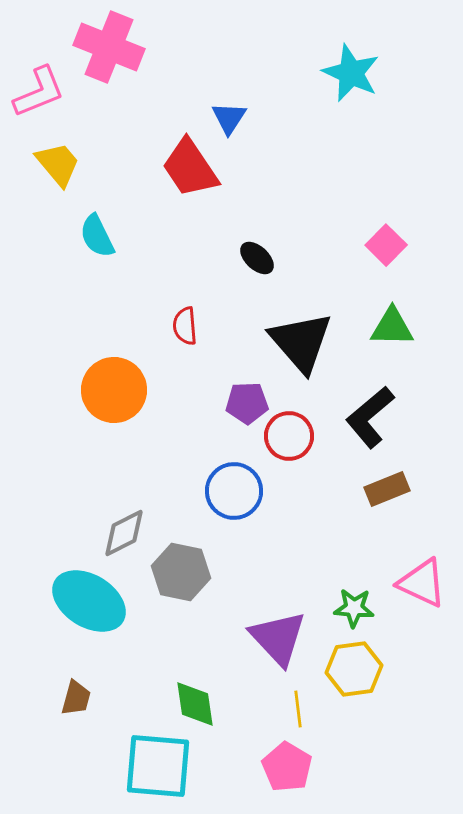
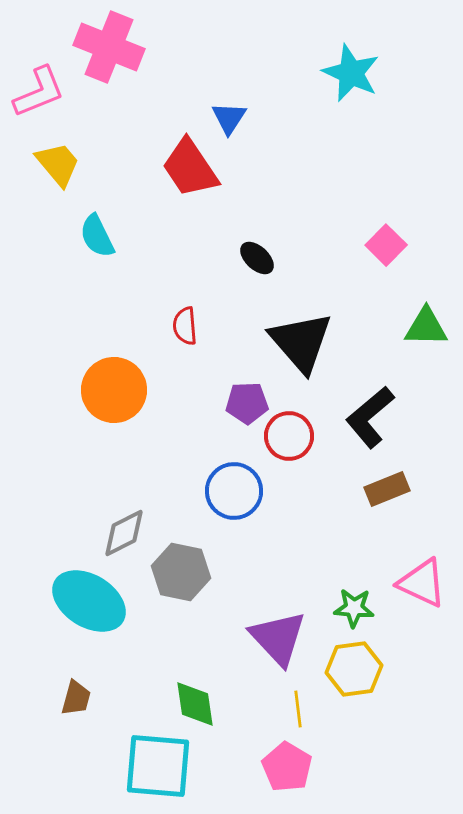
green triangle: moved 34 px right
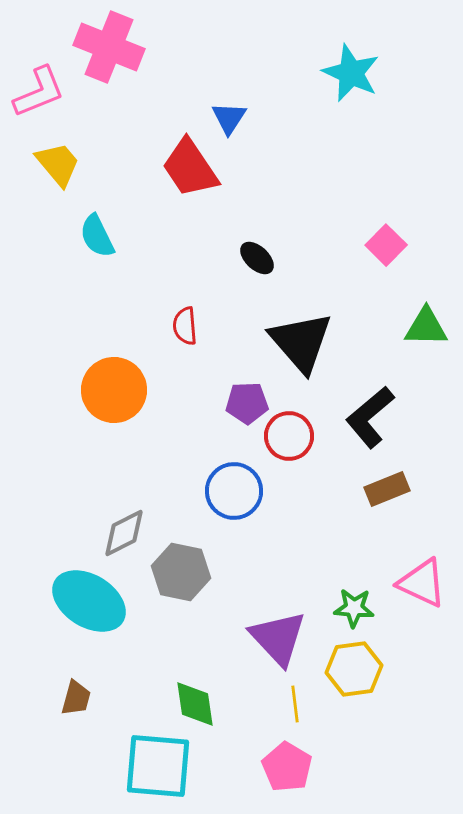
yellow line: moved 3 px left, 5 px up
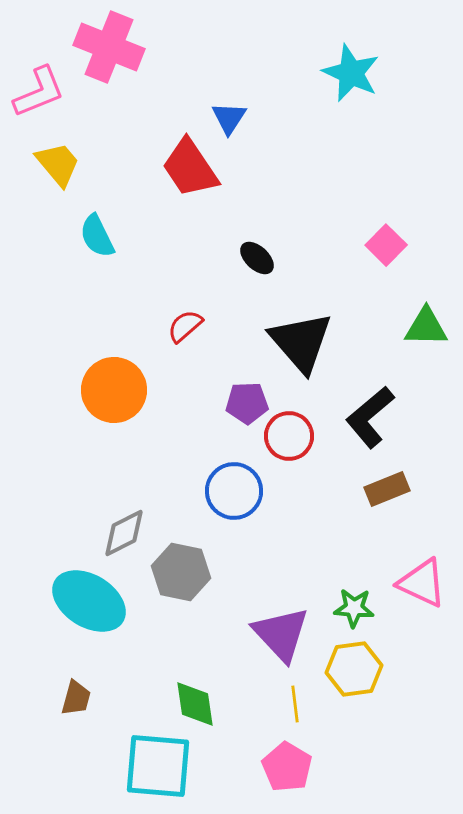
red semicircle: rotated 54 degrees clockwise
purple triangle: moved 3 px right, 4 px up
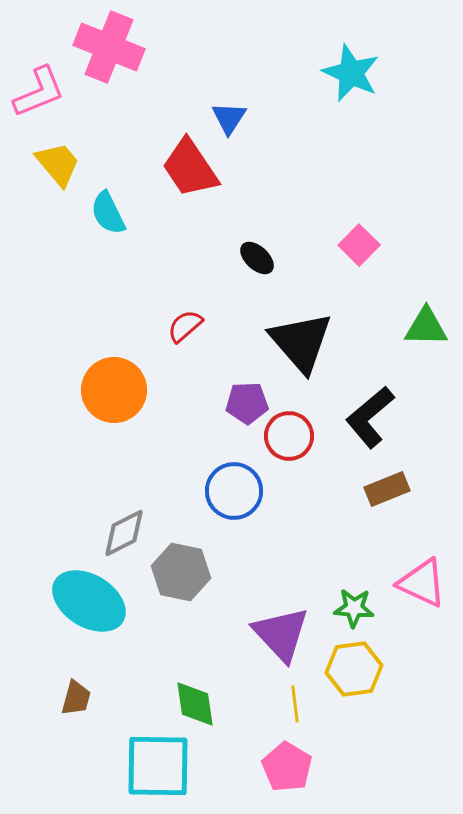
cyan semicircle: moved 11 px right, 23 px up
pink square: moved 27 px left
cyan square: rotated 4 degrees counterclockwise
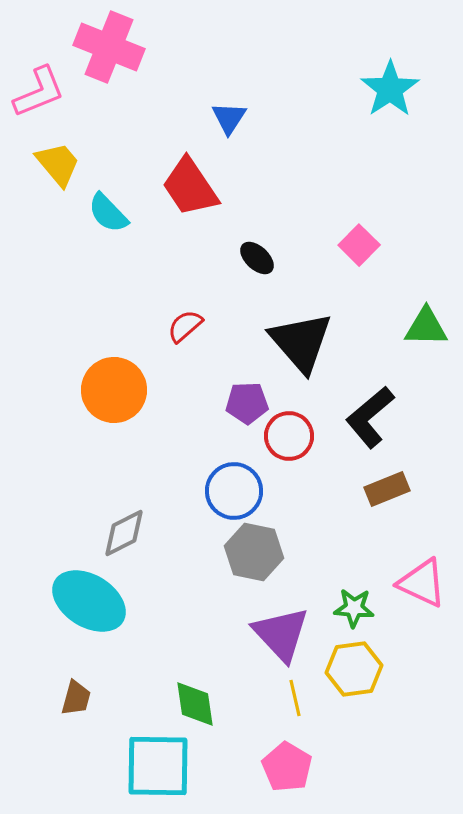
cyan star: moved 39 px right, 16 px down; rotated 14 degrees clockwise
red trapezoid: moved 19 px down
cyan semicircle: rotated 18 degrees counterclockwise
gray hexagon: moved 73 px right, 20 px up
yellow line: moved 6 px up; rotated 6 degrees counterclockwise
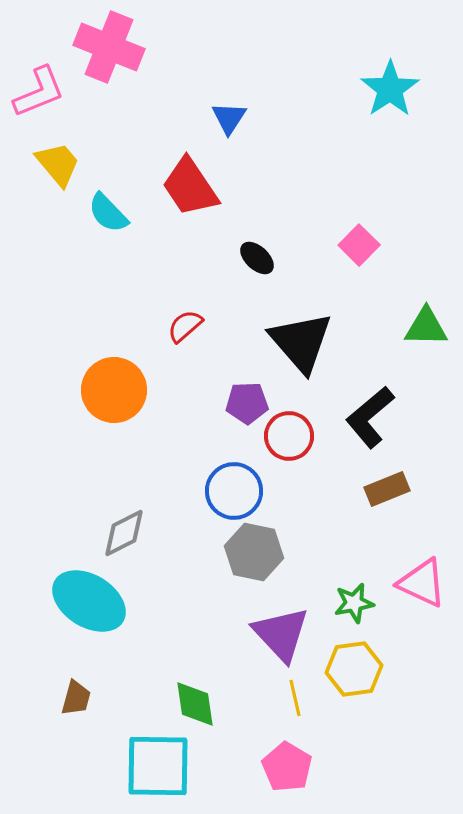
green star: moved 5 px up; rotated 15 degrees counterclockwise
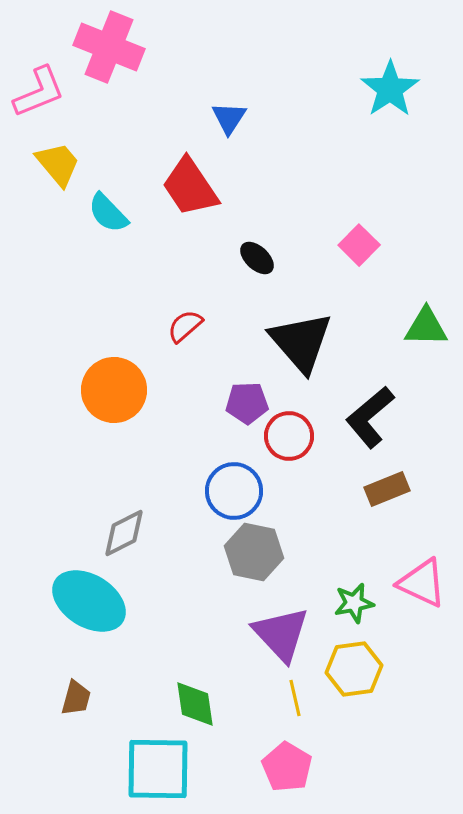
cyan square: moved 3 px down
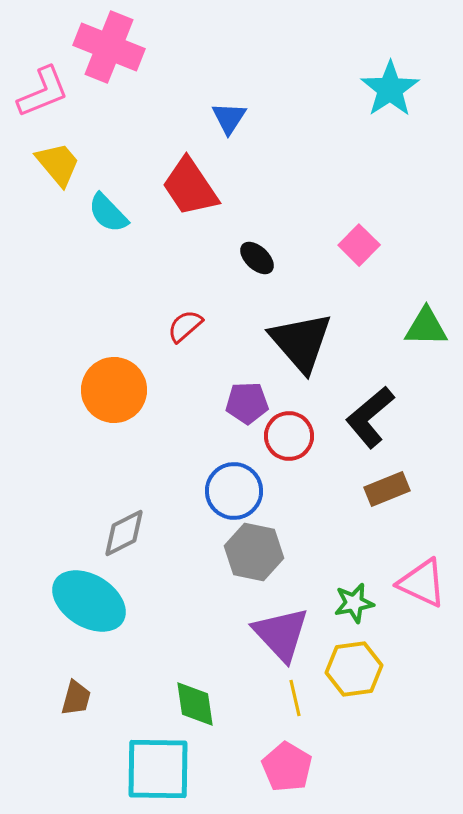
pink L-shape: moved 4 px right
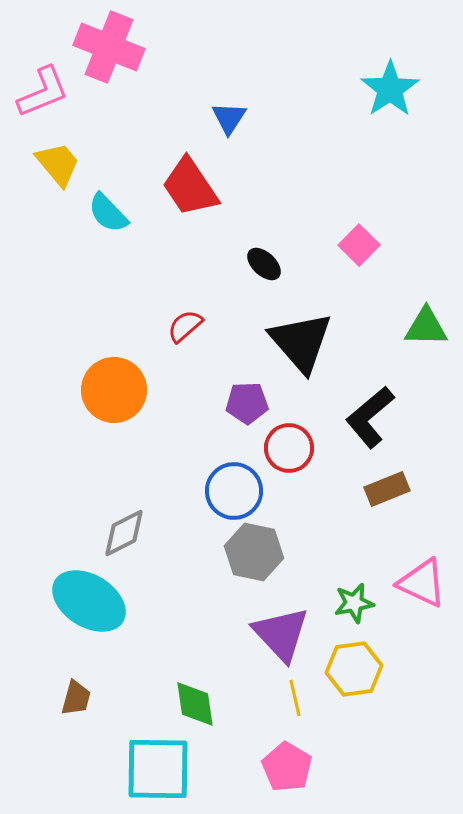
black ellipse: moved 7 px right, 6 px down
red circle: moved 12 px down
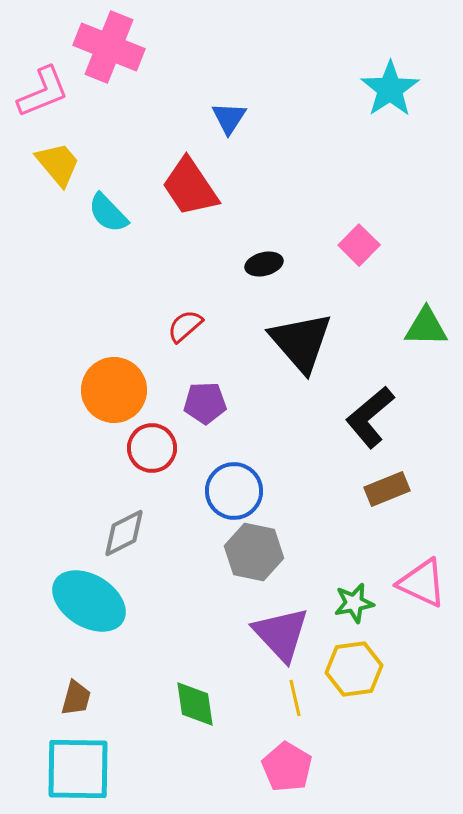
black ellipse: rotated 57 degrees counterclockwise
purple pentagon: moved 42 px left
red circle: moved 137 px left
cyan square: moved 80 px left
